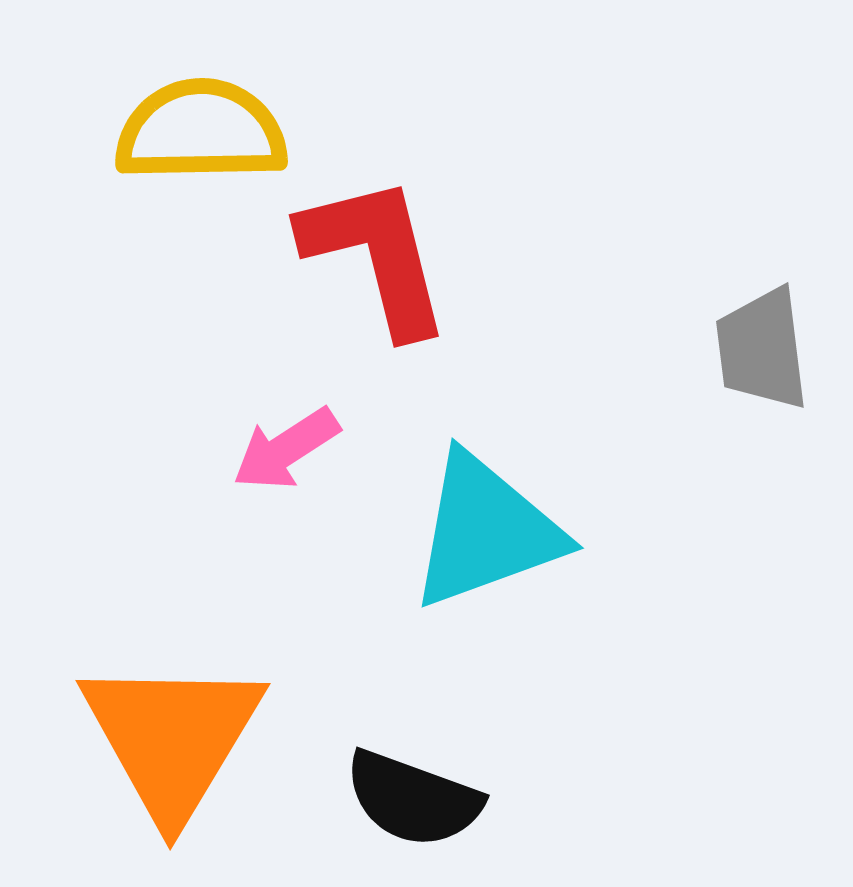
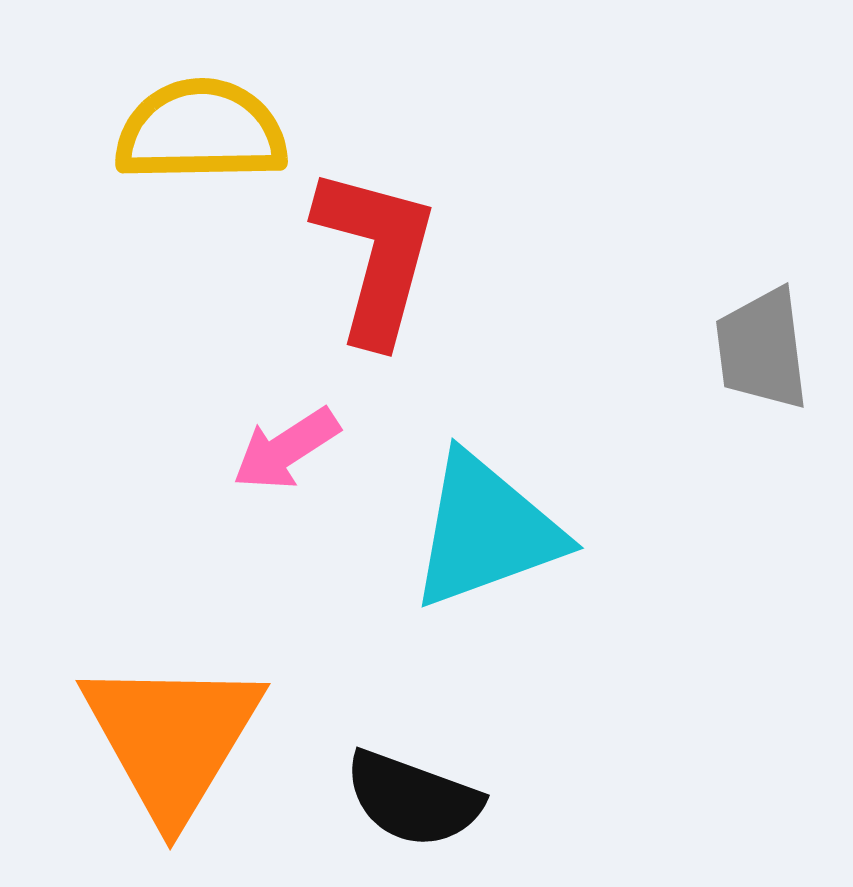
red L-shape: rotated 29 degrees clockwise
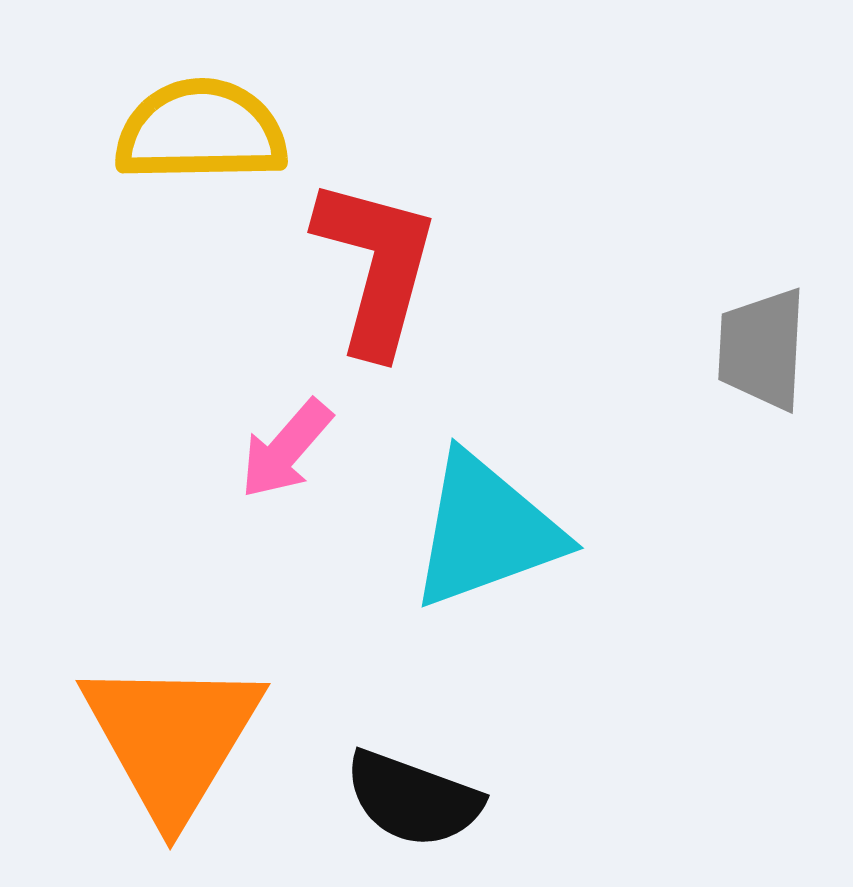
red L-shape: moved 11 px down
gray trapezoid: rotated 10 degrees clockwise
pink arrow: rotated 16 degrees counterclockwise
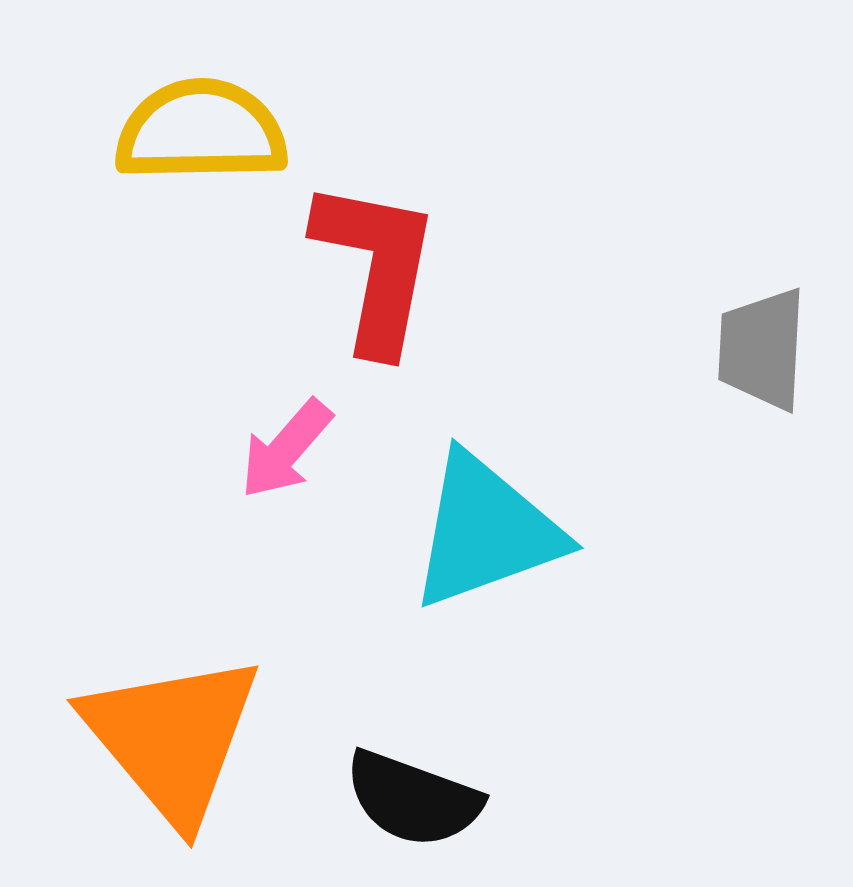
red L-shape: rotated 4 degrees counterclockwise
orange triangle: rotated 11 degrees counterclockwise
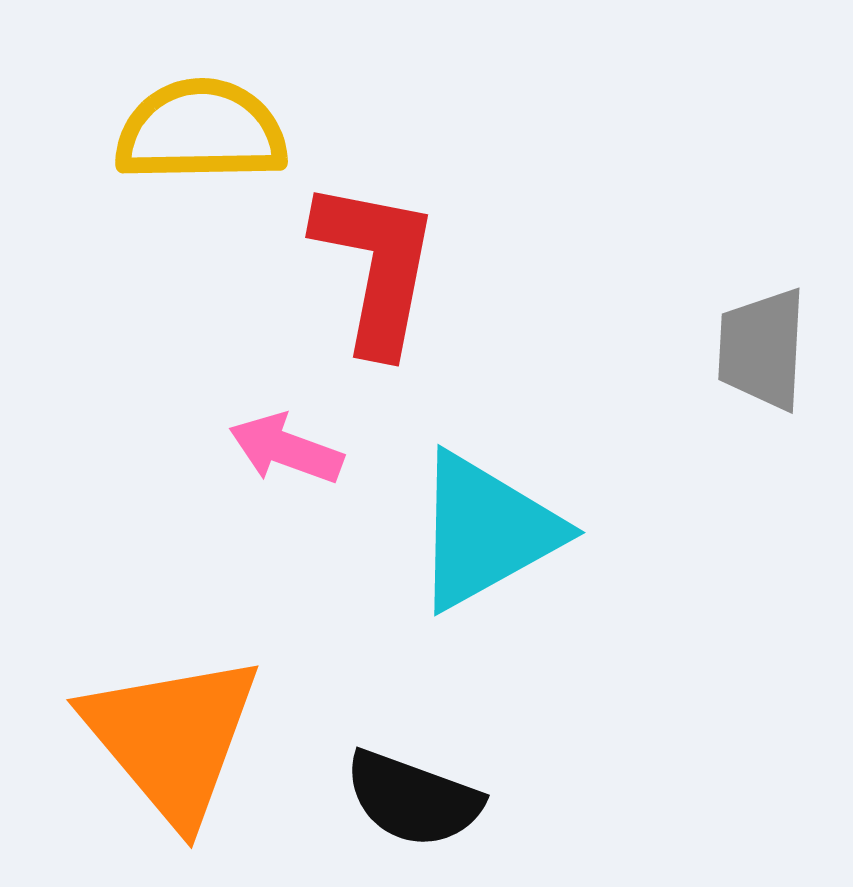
pink arrow: rotated 69 degrees clockwise
cyan triangle: rotated 9 degrees counterclockwise
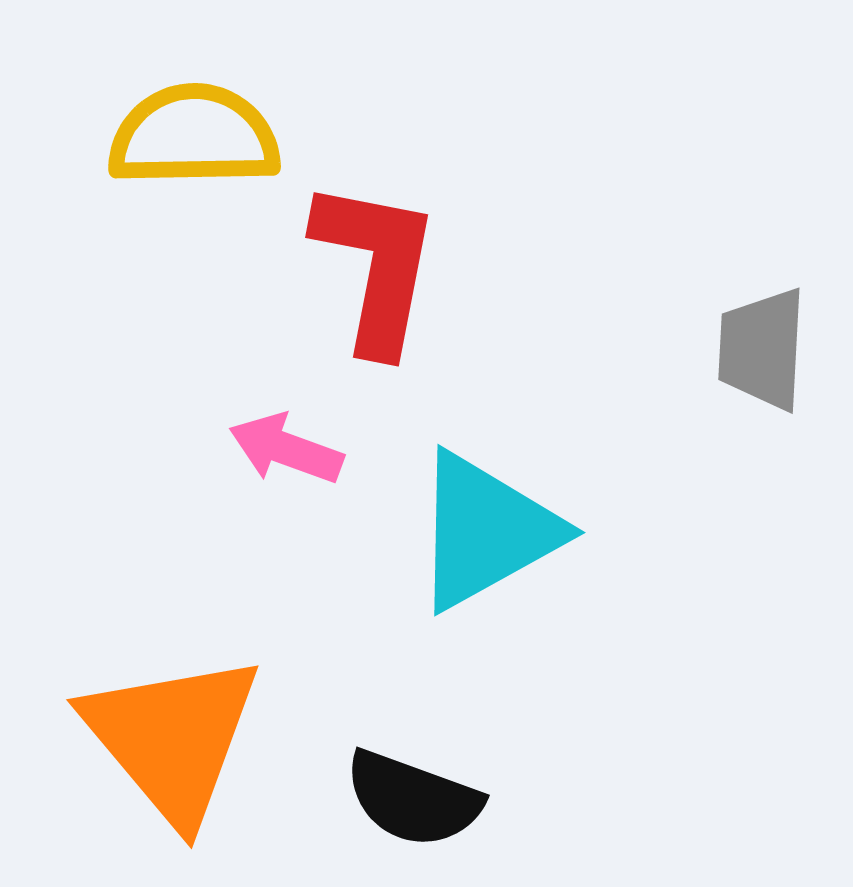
yellow semicircle: moved 7 px left, 5 px down
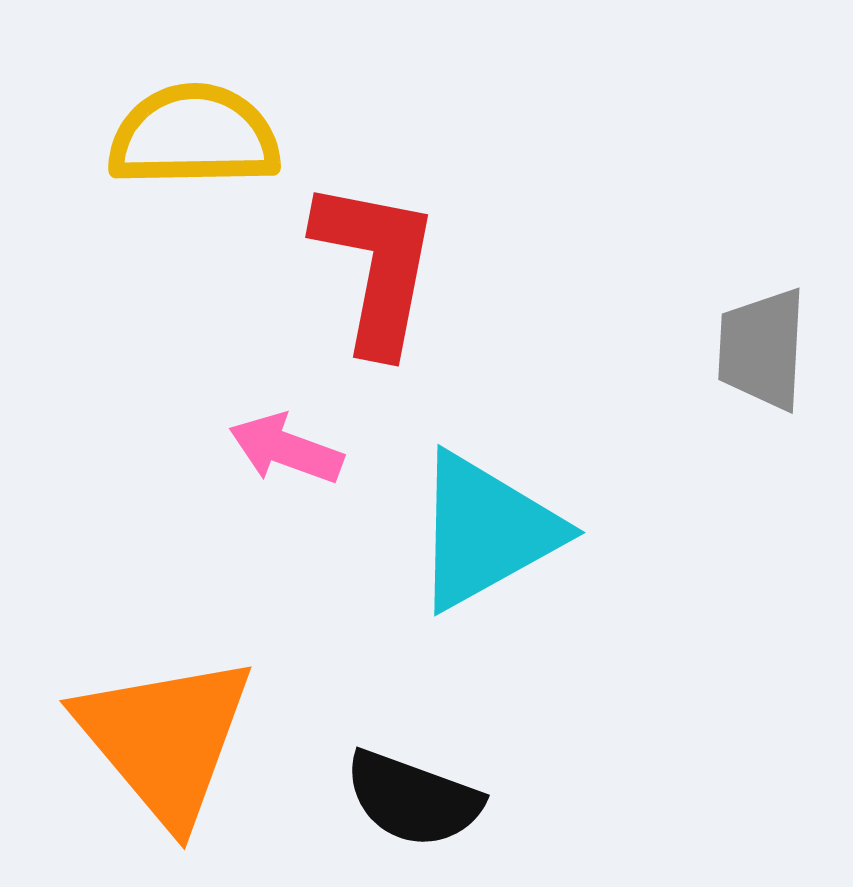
orange triangle: moved 7 px left, 1 px down
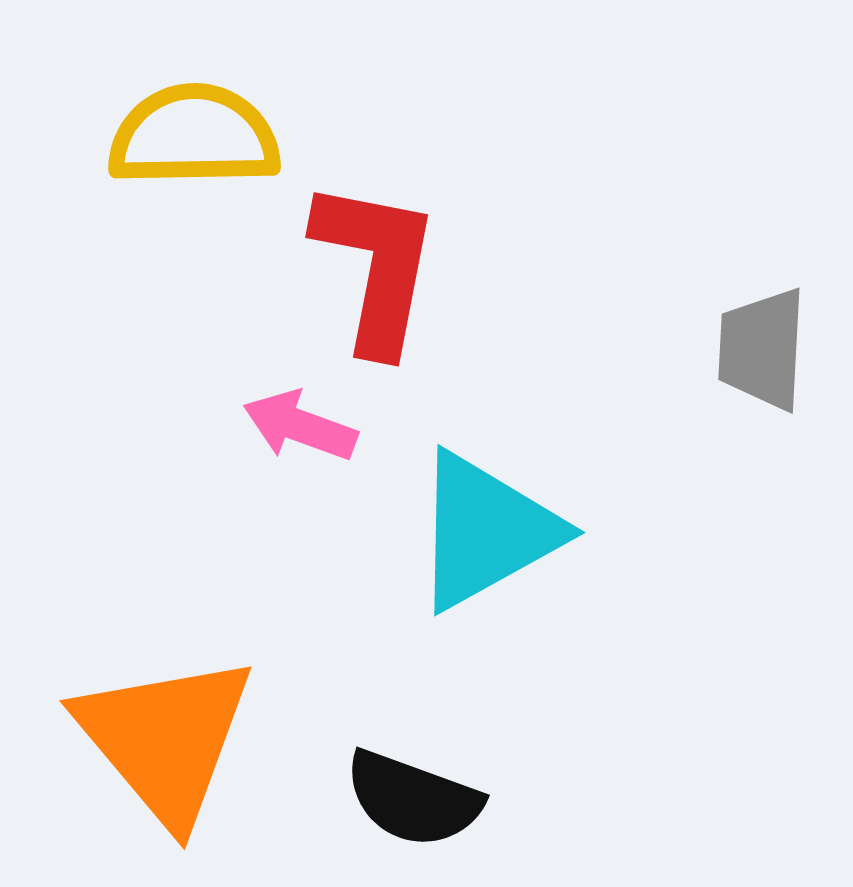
pink arrow: moved 14 px right, 23 px up
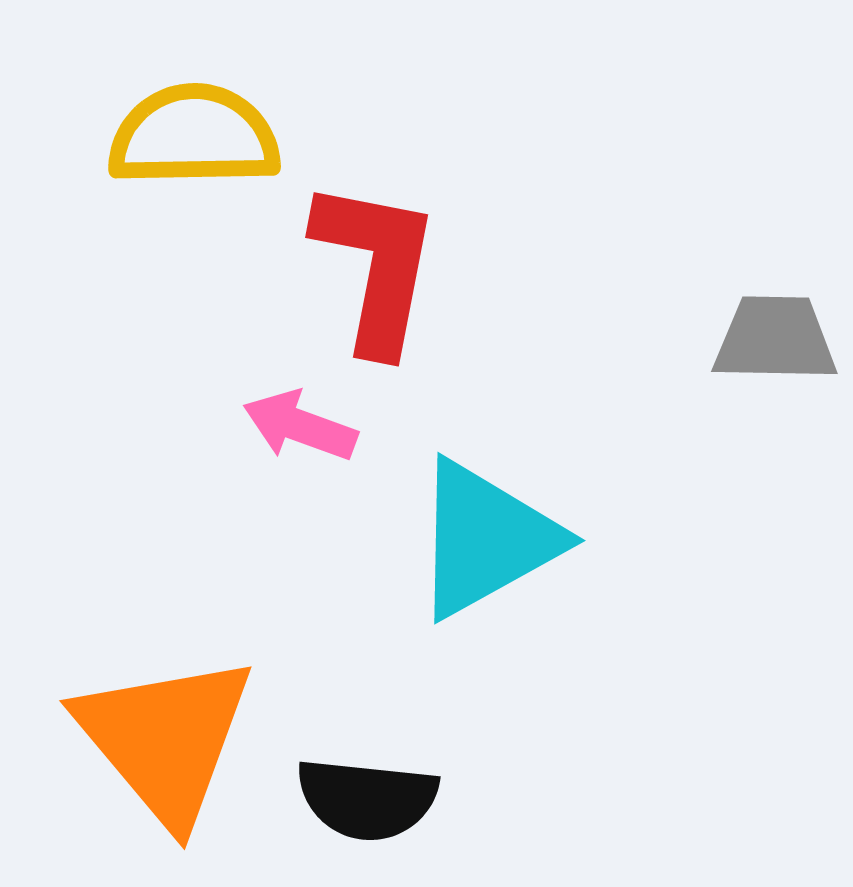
gray trapezoid: moved 13 px right, 10 px up; rotated 88 degrees clockwise
cyan triangle: moved 8 px down
black semicircle: moved 46 px left; rotated 14 degrees counterclockwise
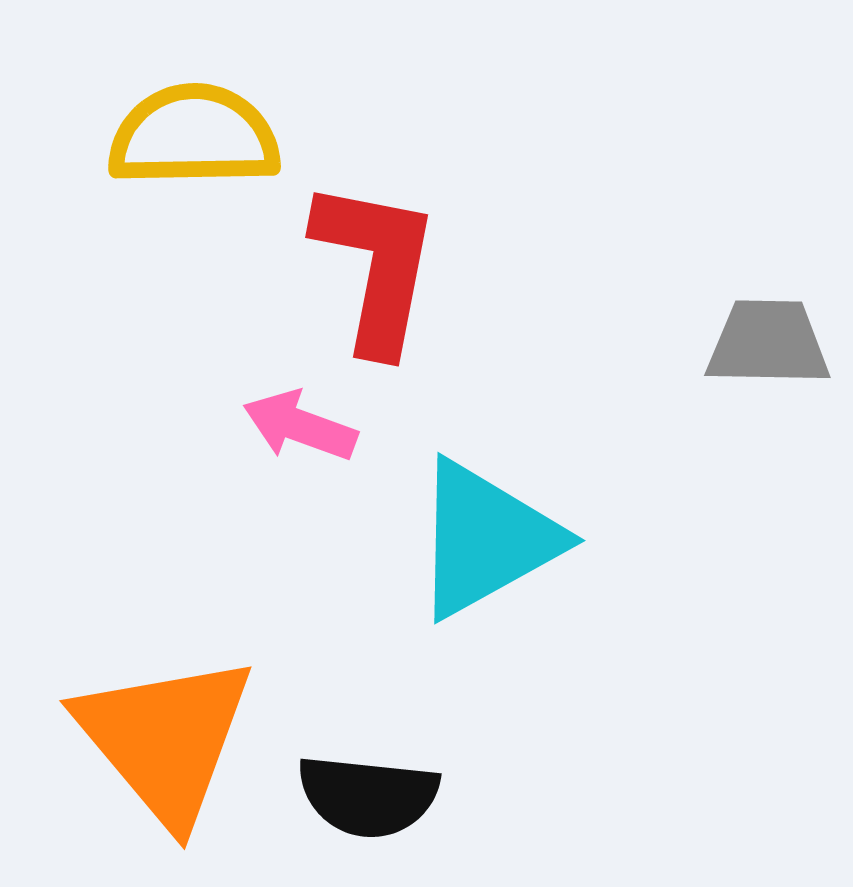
gray trapezoid: moved 7 px left, 4 px down
black semicircle: moved 1 px right, 3 px up
